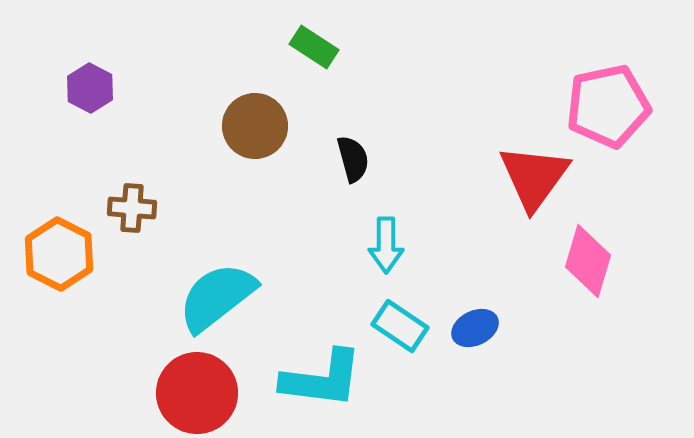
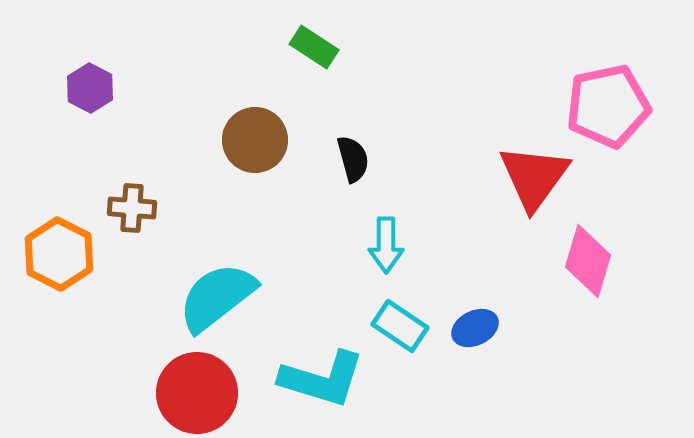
brown circle: moved 14 px down
cyan L-shape: rotated 10 degrees clockwise
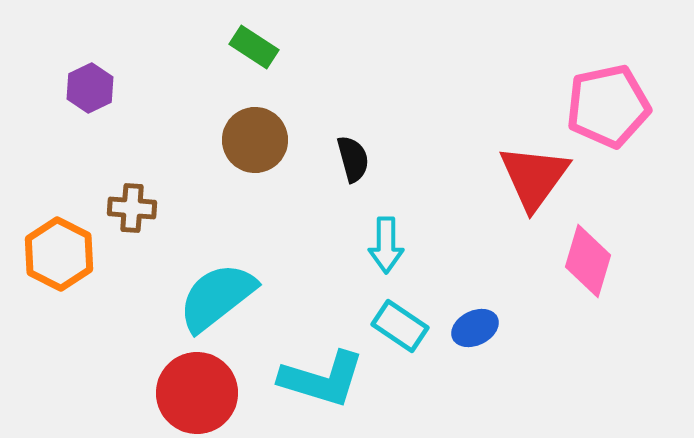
green rectangle: moved 60 px left
purple hexagon: rotated 6 degrees clockwise
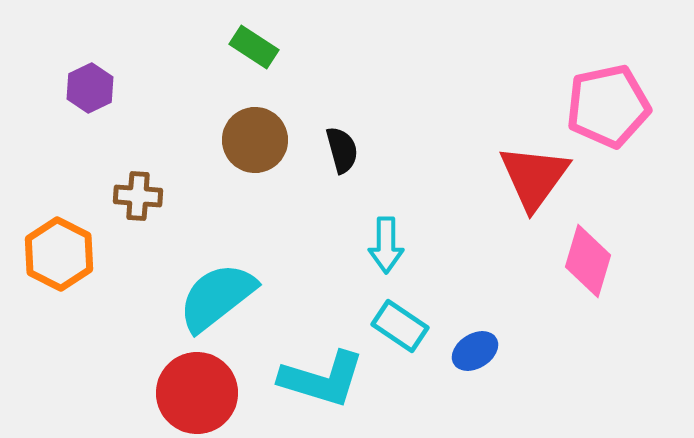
black semicircle: moved 11 px left, 9 px up
brown cross: moved 6 px right, 12 px up
blue ellipse: moved 23 px down; rotated 6 degrees counterclockwise
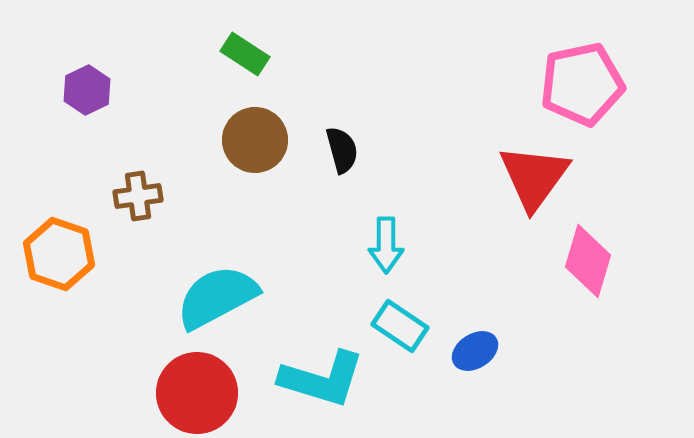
green rectangle: moved 9 px left, 7 px down
purple hexagon: moved 3 px left, 2 px down
pink pentagon: moved 26 px left, 22 px up
brown cross: rotated 12 degrees counterclockwise
orange hexagon: rotated 8 degrees counterclockwise
cyan semicircle: rotated 10 degrees clockwise
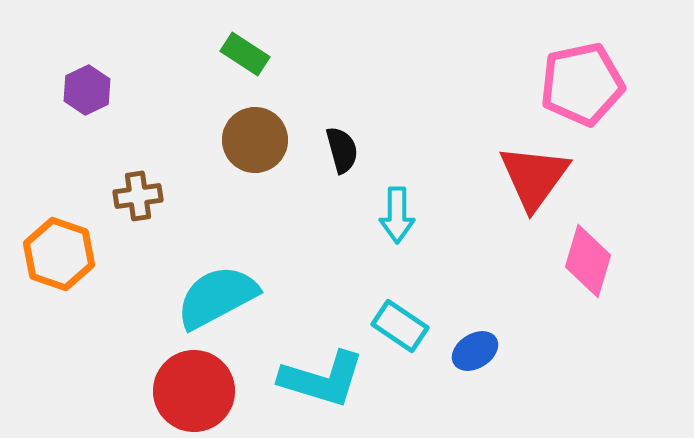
cyan arrow: moved 11 px right, 30 px up
red circle: moved 3 px left, 2 px up
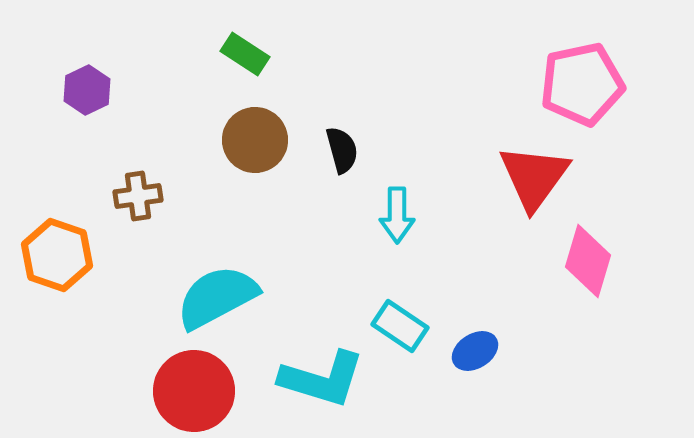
orange hexagon: moved 2 px left, 1 px down
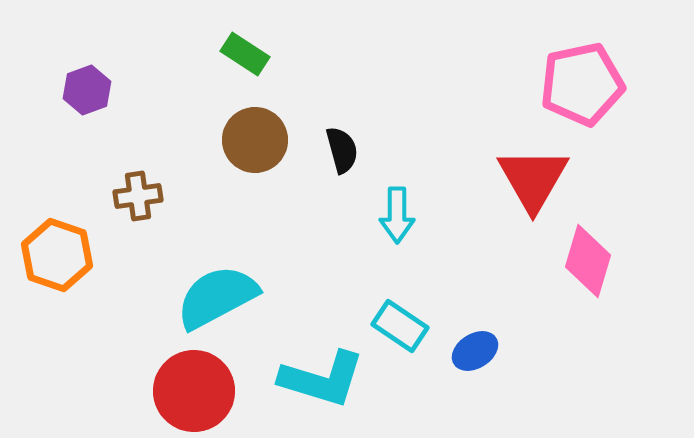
purple hexagon: rotated 6 degrees clockwise
red triangle: moved 1 px left, 2 px down; rotated 6 degrees counterclockwise
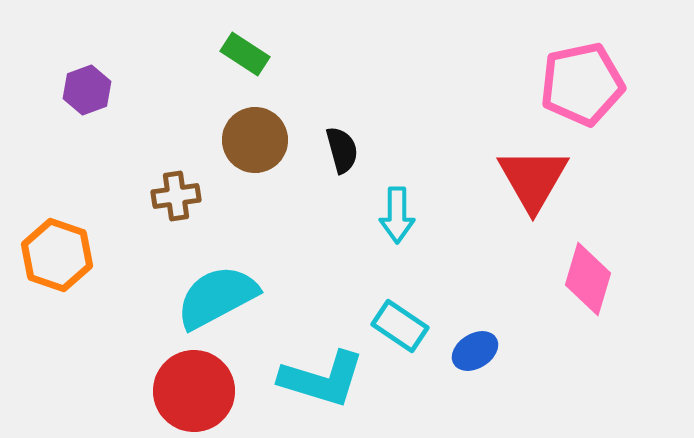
brown cross: moved 38 px right
pink diamond: moved 18 px down
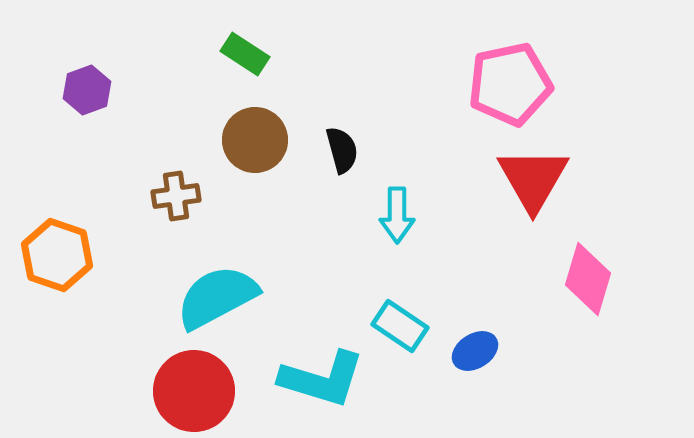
pink pentagon: moved 72 px left
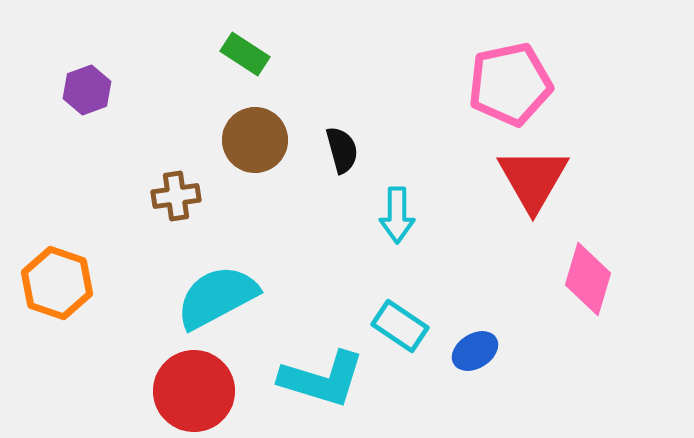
orange hexagon: moved 28 px down
